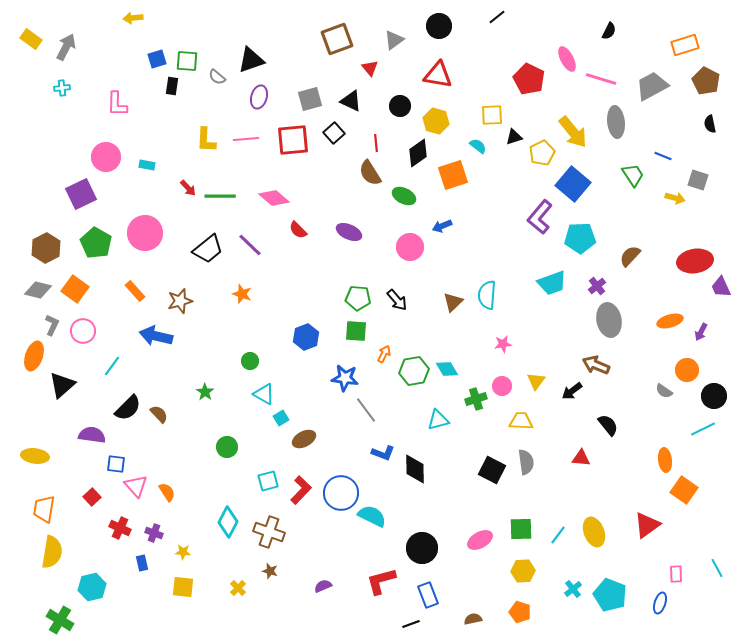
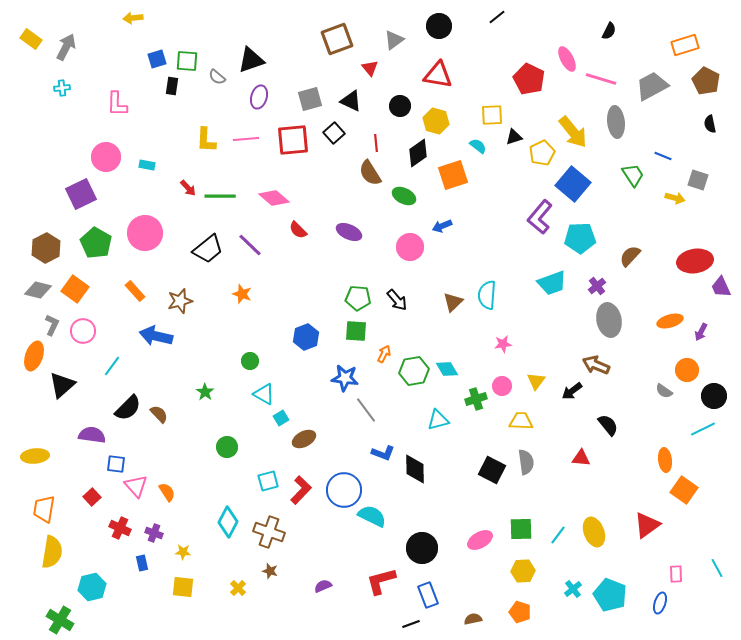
yellow ellipse at (35, 456): rotated 12 degrees counterclockwise
blue circle at (341, 493): moved 3 px right, 3 px up
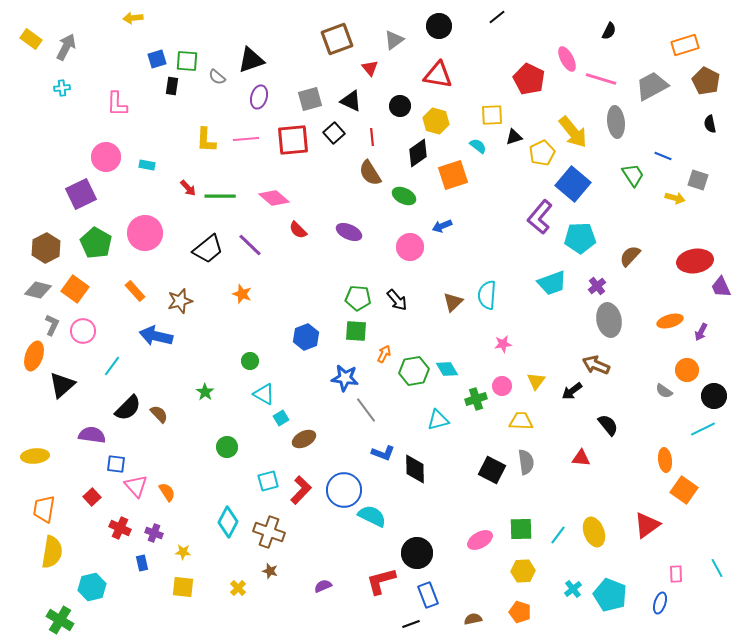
red line at (376, 143): moved 4 px left, 6 px up
black circle at (422, 548): moved 5 px left, 5 px down
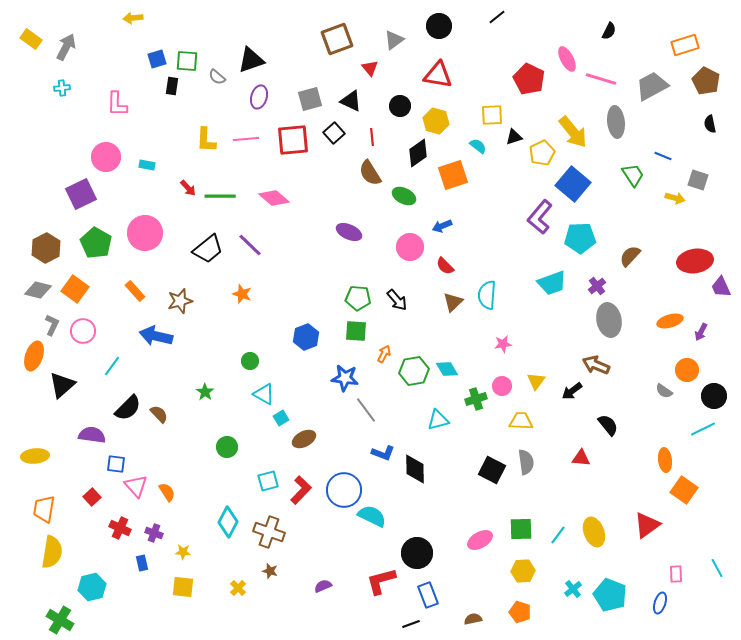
red semicircle at (298, 230): moved 147 px right, 36 px down
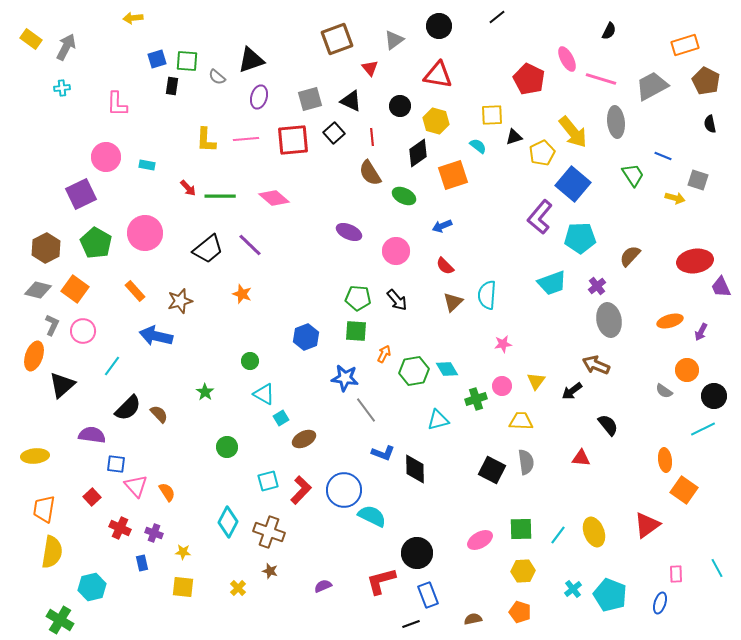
pink circle at (410, 247): moved 14 px left, 4 px down
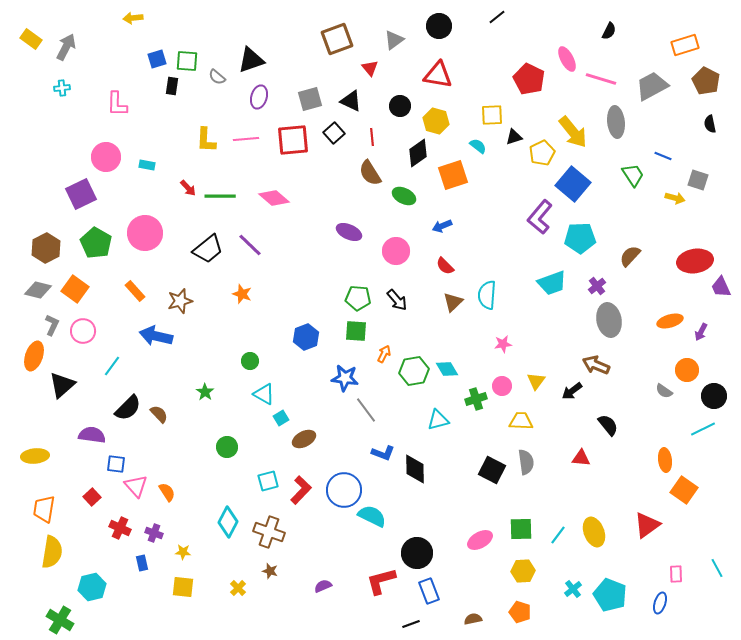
blue rectangle at (428, 595): moved 1 px right, 4 px up
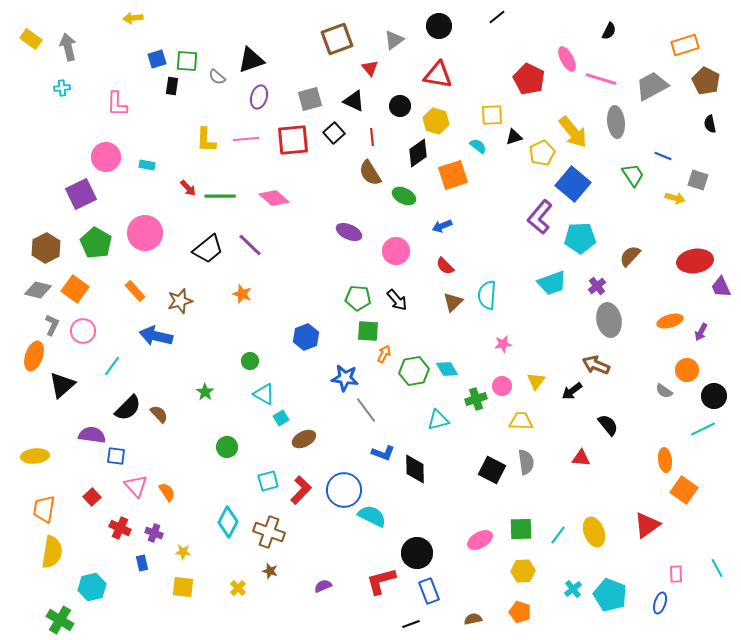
gray arrow at (66, 47): moved 2 px right; rotated 40 degrees counterclockwise
black triangle at (351, 101): moved 3 px right
green square at (356, 331): moved 12 px right
blue square at (116, 464): moved 8 px up
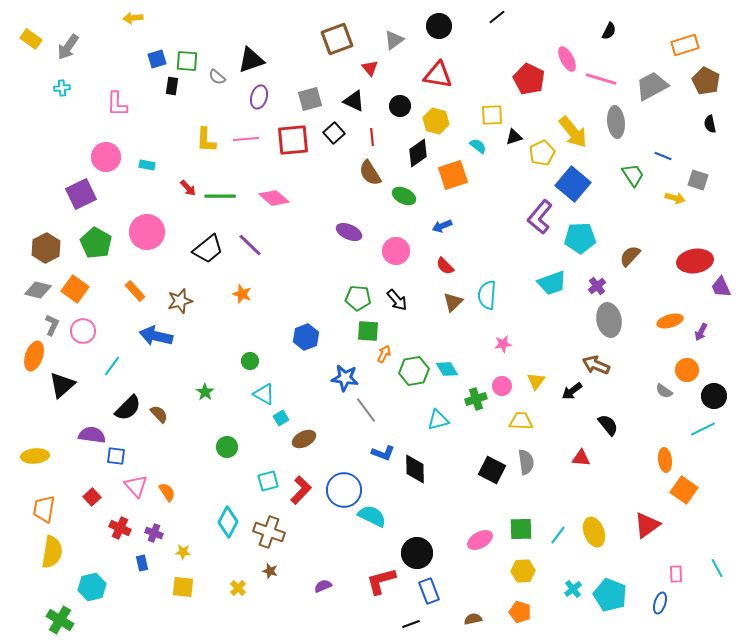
gray arrow at (68, 47): rotated 132 degrees counterclockwise
pink circle at (145, 233): moved 2 px right, 1 px up
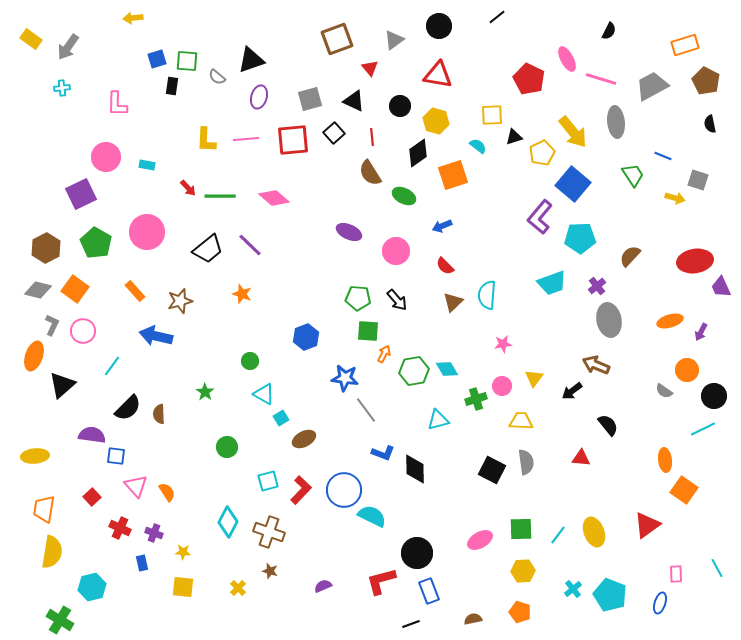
yellow triangle at (536, 381): moved 2 px left, 3 px up
brown semicircle at (159, 414): rotated 138 degrees counterclockwise
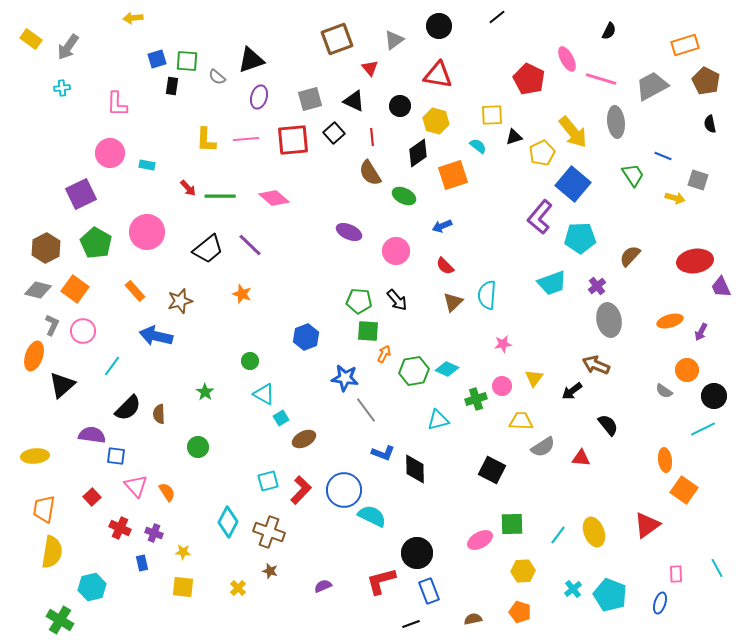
pink circle at (106, 157): moved 4 px right, 4 px up
green pentagon at (358, 298): moved 1 px right, 3 px down
cyan diamond at (447, 369): rotated 35 degrees counterclockwise
green circle at (227, 447): moved 29 px left
gray semicircle at (526, 462): moved 17 px right, 15 px up; rotated 65 degrees clockwise
green square at (521, 529): moved 9 px left, 5 px up
